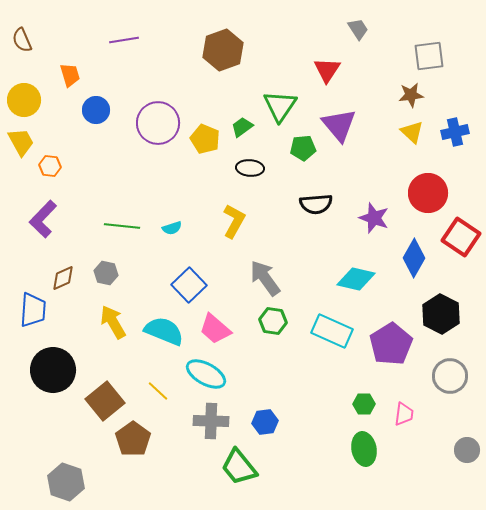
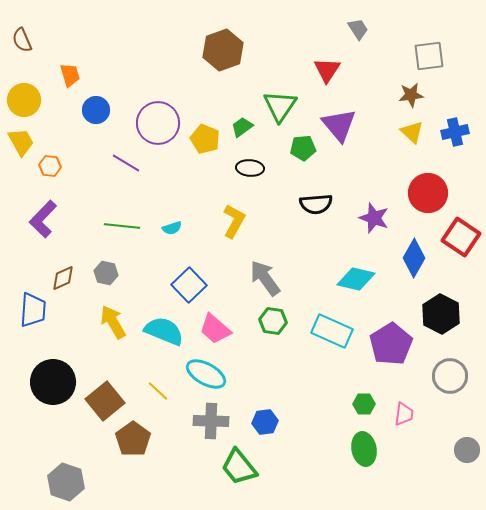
purple line at (124, 40): moved 2 px right, 123 px down; rotated 40 degrees clockwise
black circle at (53, 370): moved 12 px down
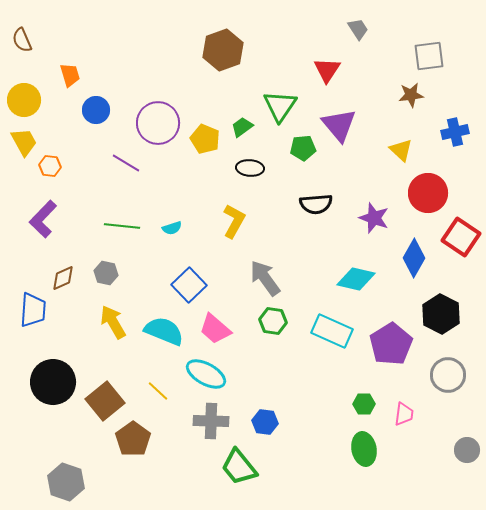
yellow triangle at (412, 132): moved 11 px left, 18 px down
yellow trapezoid at (21, 142): moved 3 px right
gray circle at (450, 376): moved 2 px left, 1 px up
blue hexagon at (265, 422): rotated 15 degrees clockwise
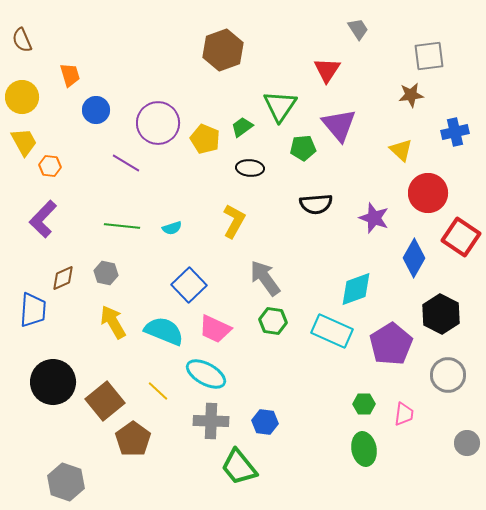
yellow circle at (24, 100): moved 2 px left, 3 px up
cyan diamond at (356, 279): moved 10 px down; rotated 33 degrees counterclockwise
pink trapezoid at (215, 329): rotated 16 degrees counterclockwise
gray circle at (467, 450): moved 7 px up
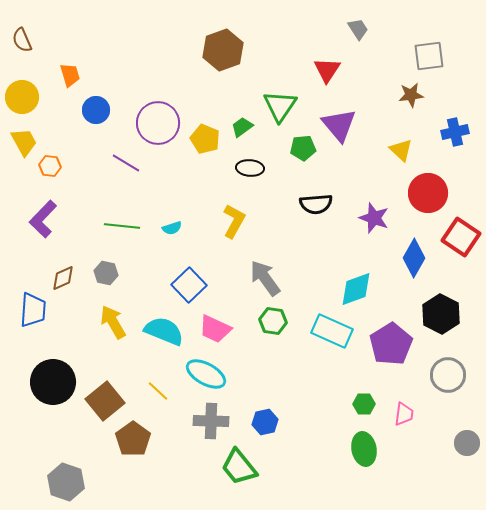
blue hexagon at (265, 422): rotated 20 degrees counterclockwise
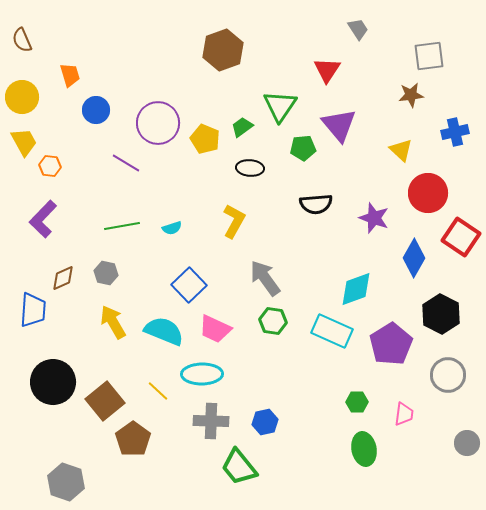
green line at (122, 226): rotated 16 degrees counterclockwise
cyan ellipse at (206, 374): moved 4 px left; rotated 30 degrees counterclockwise
green hexagon at (364, 404): moved 7 px left, 2 px up
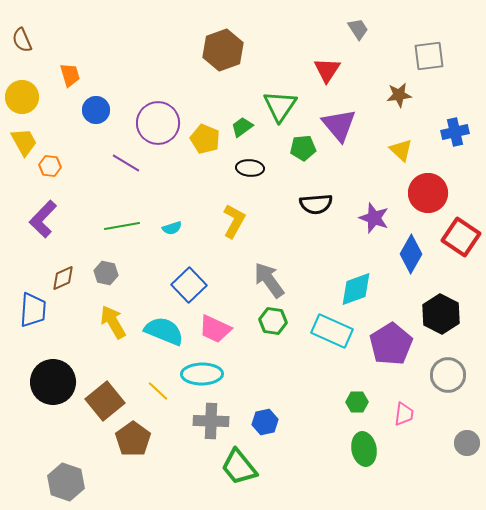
brown star at (411, 95): moved 12 px left
blue diamond at (414, 258): moved 3 px left, 4 px up
gray arrow at (265, 278): moved 4 px right, 2 px down
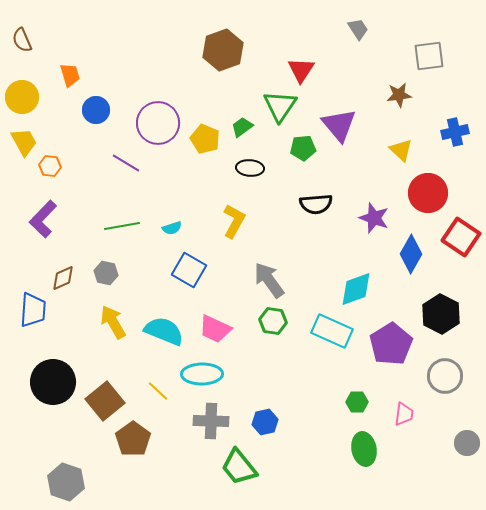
red triangle at (327, 70): moved 26 px left
blue square at (189, 285): moved 15 px up; rotated 16 degrees counterclockwise
gray circle at (448, 375): moved 3 px left, 1 px down
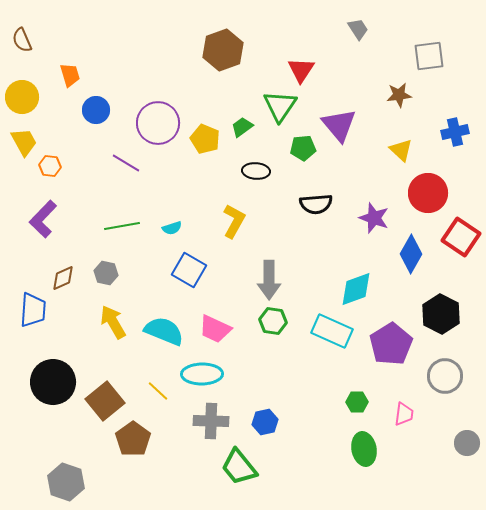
black ellipse at (250, 168): moved 6 px right, 3 px down
gray arrow at (269, 280): rotated 144 degrees counterclockwise
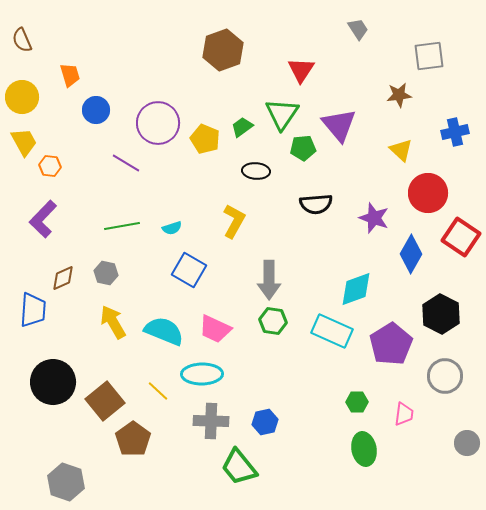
green triangle at (280, 106): moved 2 px right, 8 px down
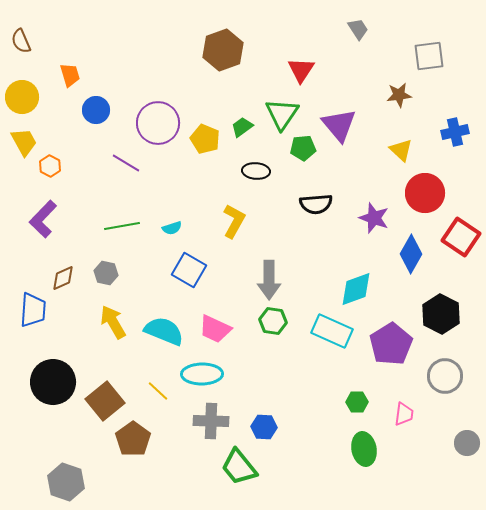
brown semicircle at (22, 40): moved 1 px left, 1 px down
orange hexagon at (50, 166): rotated 20 degrees clockwise
red circle at (428, 193): moved 3 px left
blue hexagon at (265, 422): moved 1 px left, 5 px down; rotated 15 degrees clockwise
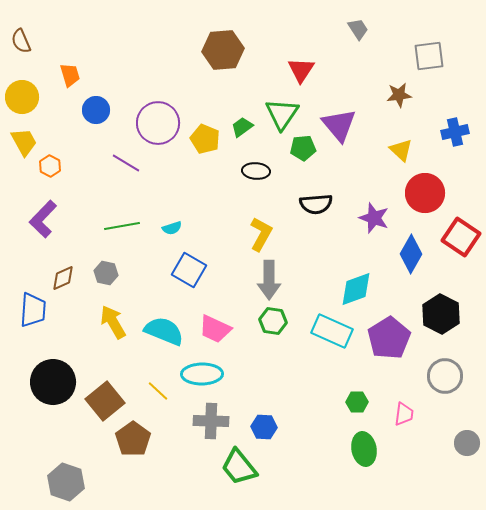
brown hexagon at (223, 50): rotated 15 degrees clockwise
yellow L-shape at (234, 221): moved 27 px right, 13 px down
purple pentagon at (391, 344): moved 2 px left, 6 px up
